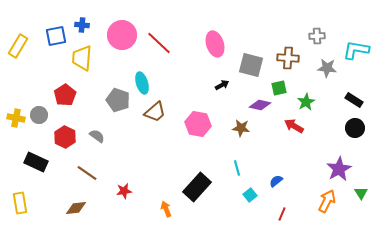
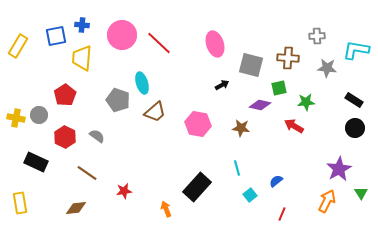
green star at (306, 102): rotated 24 degrees clockwise
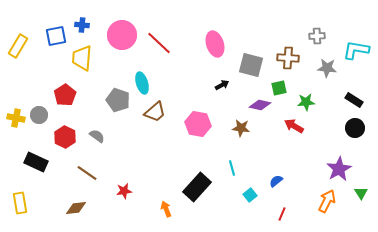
cyan line at (237, 168): moved 5 px left
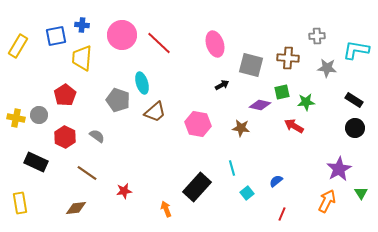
green square at (279, 88): moved 3 px right, 4 px down
cyan square at (250, 195): moved 3 px left, 2 px up
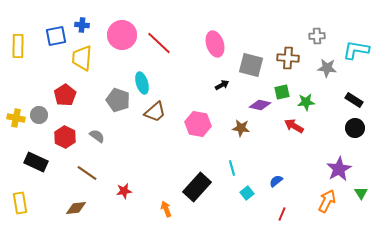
yellow rectangle at (18, 46): rotated 30 degrees counterclockwise
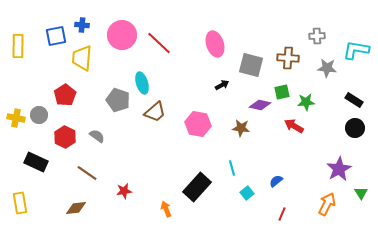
orange arrow at (327, 201): moved 3 px down
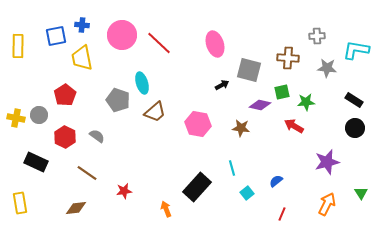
yellow trapezoid at (82, 58): rotated 16 degrees counterclockwise
gray square at (251, 65): moved 2 px left, 5 px down
purple star at (339, 169): moved 12 px left, 7 px up; rotated 15 degrees clockwise
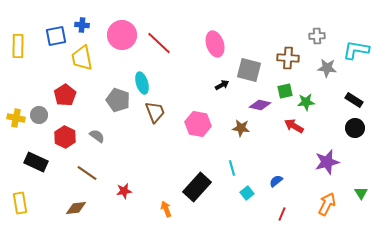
green square at (282, 92): moved 3 px right, 1 px up
brown trapezoid at (155, 112): rotated 70 degrees counterclockwise
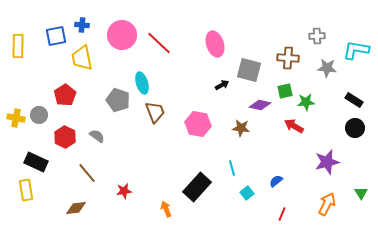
brown line at (87, 173): rotated 15 degrees clockwise
yellow rectangle at (20, 203): moved 6 px right, 13 px up
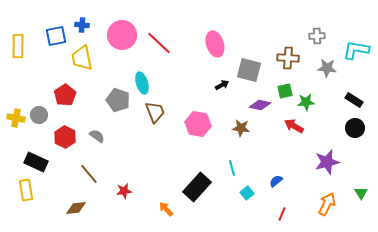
brown line at (87, 173): moved 2 px right, 1 px down
orange arrow at (166, 209): rotated 21 degrees counterclockwise
